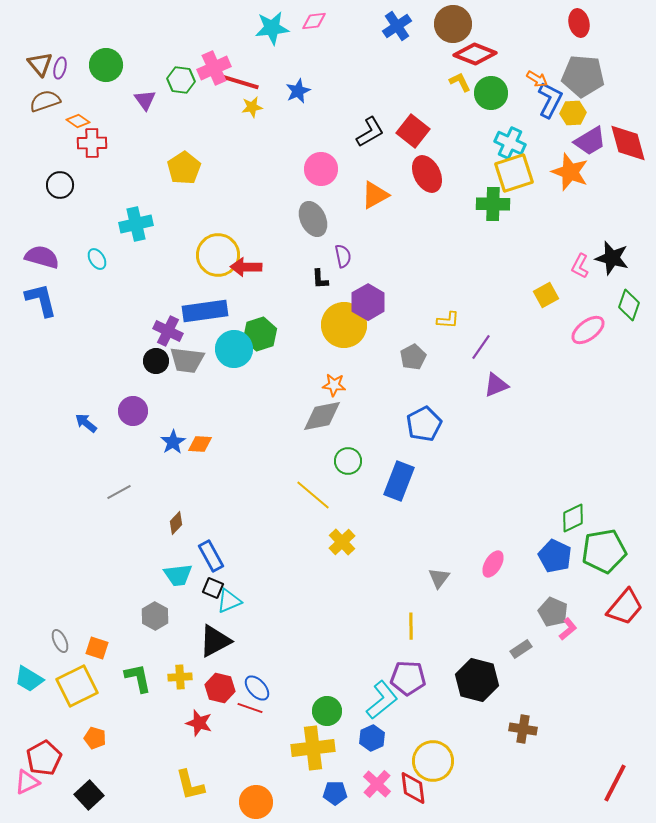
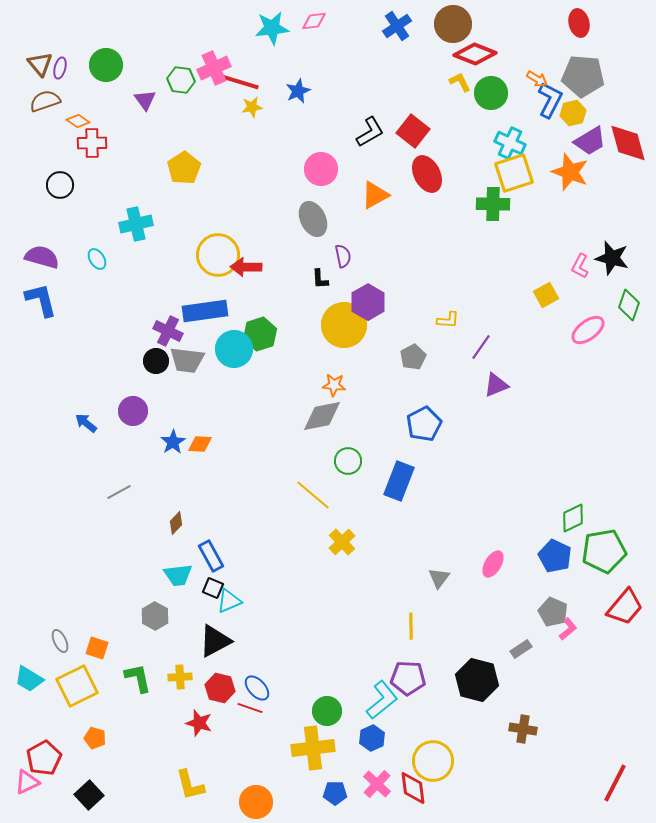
yellow hexagon at (573, 113): rotated 10 degrees counterclockwise
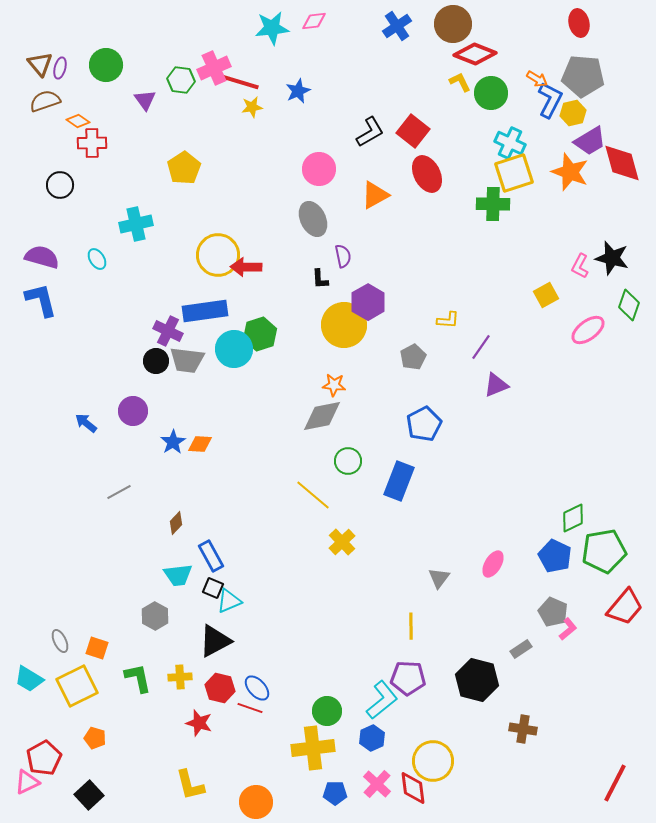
red diamond at (628, 143): moved 6 px left, 20 px down
pink circle at (321, 169): moved 2 px left
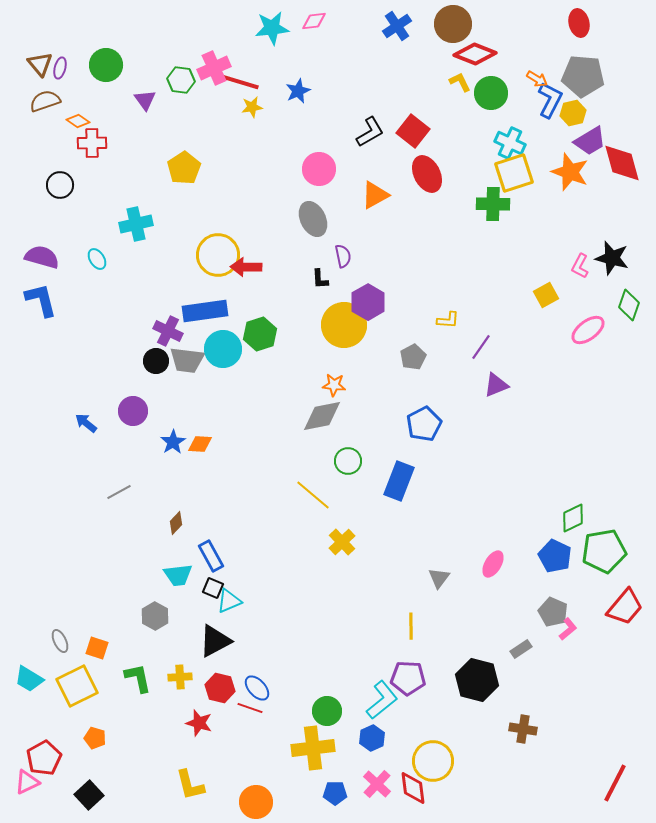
cyan circle at (234, 349): moved 11 px left
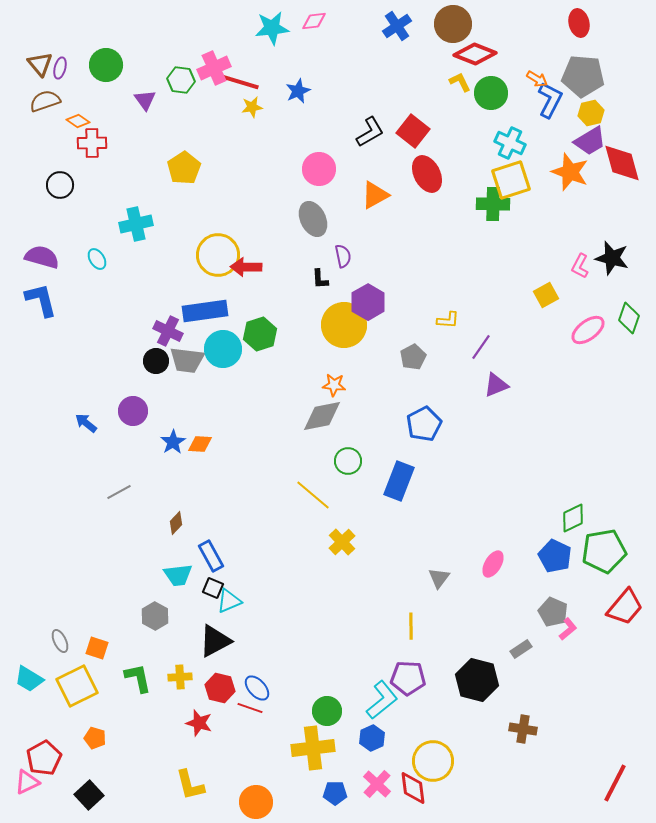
yellow hexagon at (573, 113): moved 18 px right
yellow square at (514, 173): moved 3 px left, 7 px down
green diamond at (629, 305): moved 13 px down
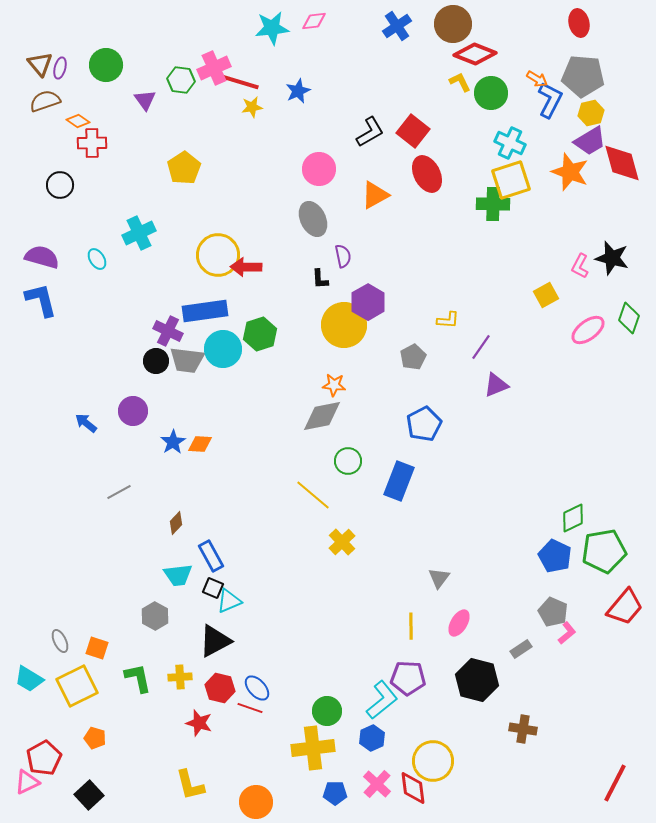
cyan cross at (136, 224): moved 3 px right, 9 px down; rotated 12 degrees counterclockwise
pink ellipse at (493, 564): moved 34 px left, 59 px down
pink L-shape at (568, 629): moved 1 px left, 4 px down
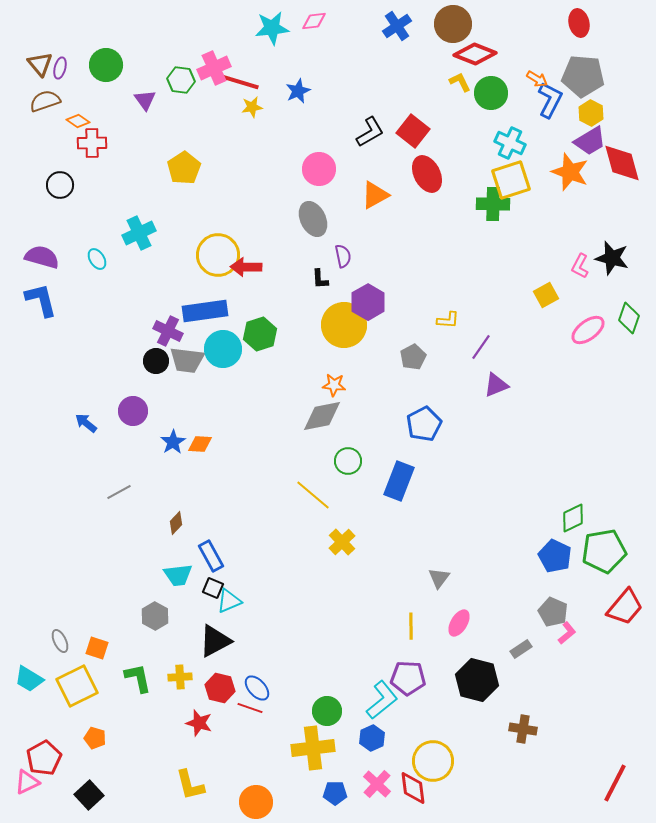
yellow hexagon at (591, 113): rotated 20 degrees counterclockwise
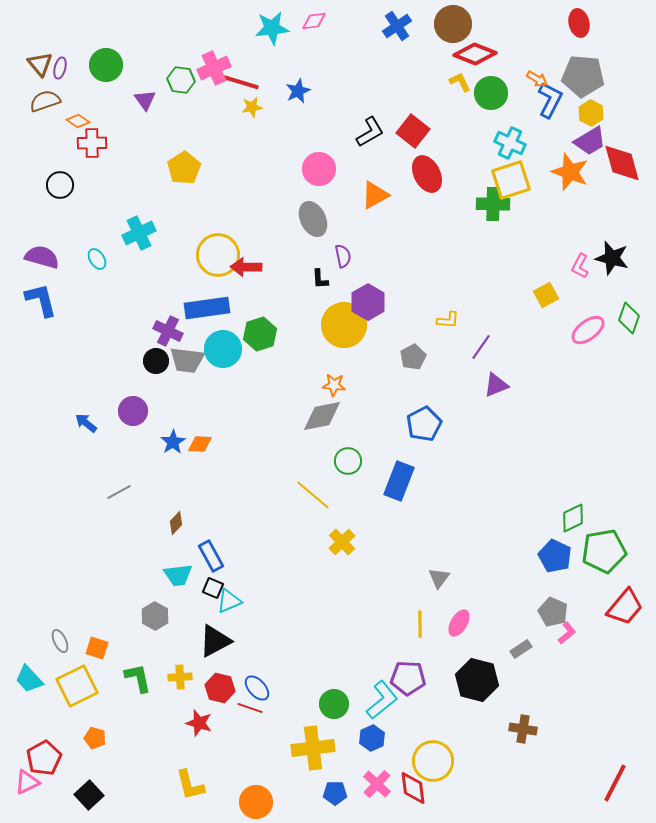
blue rectangle at (205, 311): moved 2 px right, 3 px up
yellow line at (411, 626): moved 9 px right, 2 px up
cyan trapezoid at (29, 679): rotated 16 degrees clockwise
green circle at (327, 711): moved 7 px right, 7 px up
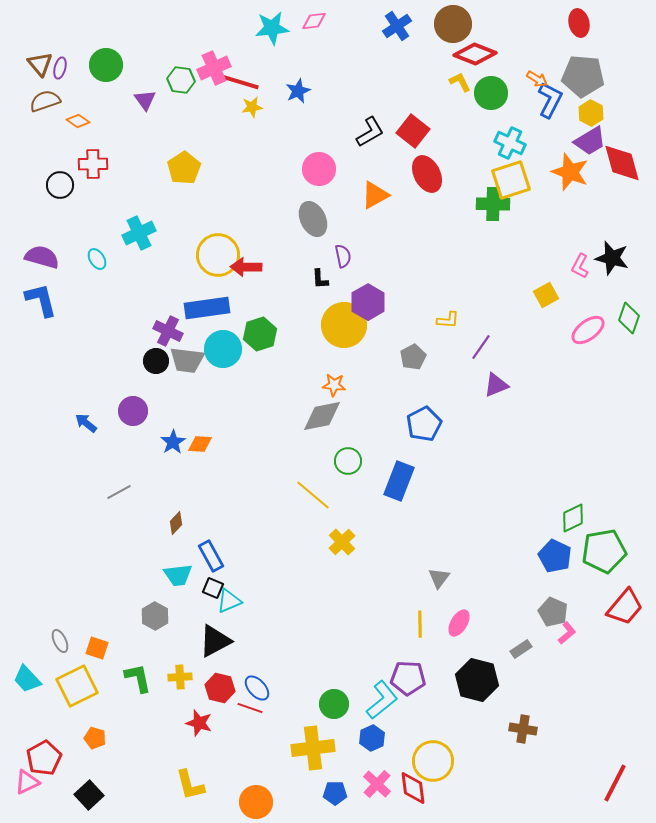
red cross at (92, 143): moved 1 px right, 21 px down
cyan trapezoid at (29, 679): moved 2 px left
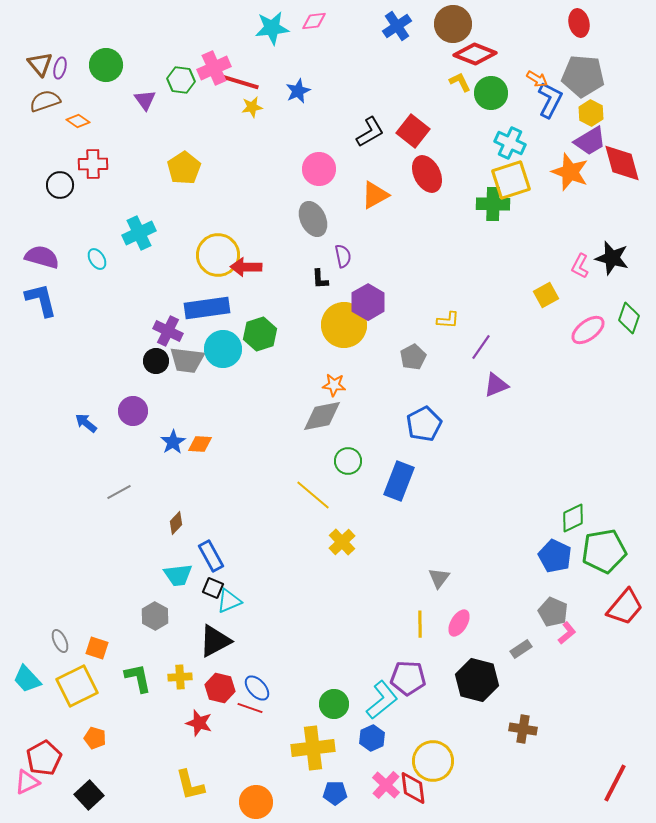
pink cross at (377, 784): moved 9 px right, 1 px down
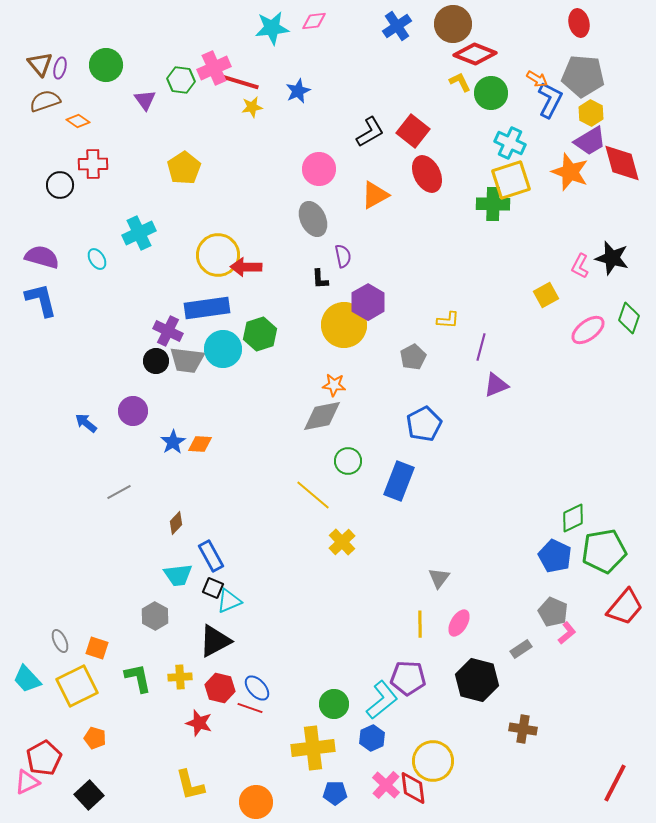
purple line at (481, 347): rotated 20 degrees counterclockwise
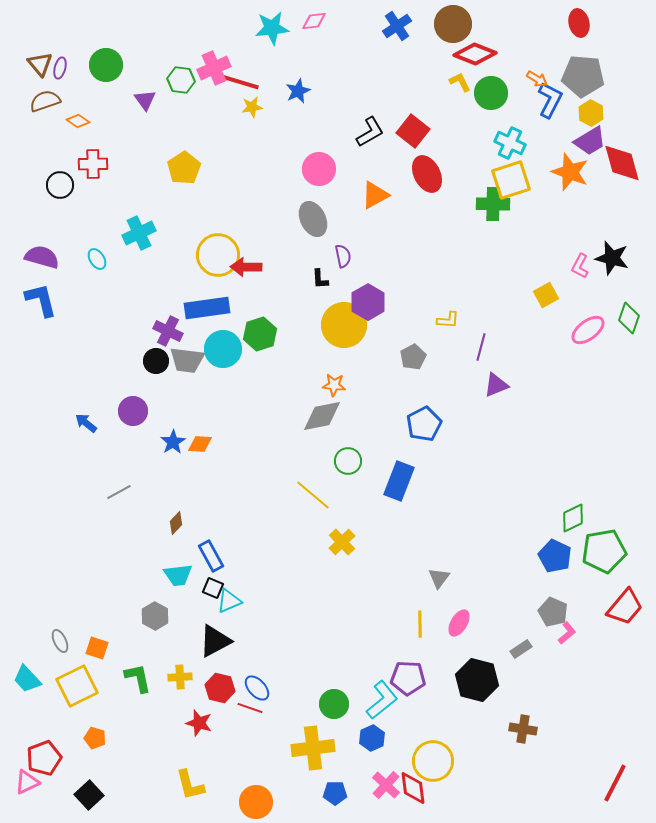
red pentagon at (44, 758): rotated 8 degrees clockwise
